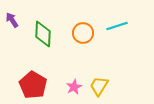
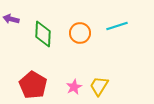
purple arrow: moved 1 px left, 1 px up; rotated 42 degrees counterclockwise
orange circle: moved 3 px left
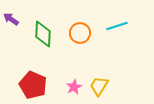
purple arrow: rotated 21 degrees clockwise
red pentagon: rotated 8 degrees counterclockwise
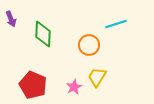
purple arrow: rotated 147 degrees counterclockwise
cyan line: moved 1 px left, 2 px up
orange circle: moved 9 px right, 12 px down
yellow trapezoid: moved 2 px left, 9 px up
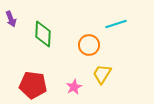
yellow trapezoid: moved 5 px right, 3 px up
red pentagon: rotated 16 degrees counterclockwise
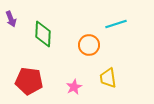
yellow trapezoid: moved 6 px right, 4 px down; rotated 40 degrees counterclockwise
red pentagon: moved 4 px left, 4 px up
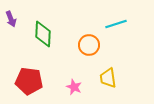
pink star: rotated 21 degrees counterclockwise
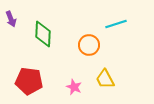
yellow trapezoid: moved 3 px left, 1 px down; rotated 20 degrees counterclockwise
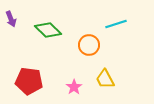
green diamond: moved 5 px right, 4 px up; rotated 48 degrees counterclockwise
pink star: rotated 14 degrees clockwise
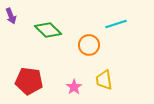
purple arrow: moved 3 px up
yellow trapezoid: moved 1 px left, 1 px down; rotated 20 degrees clockwise
